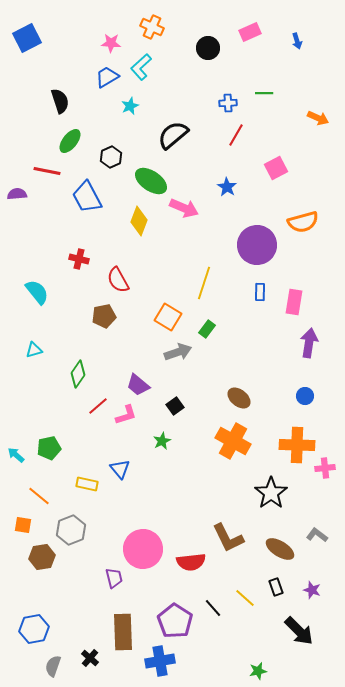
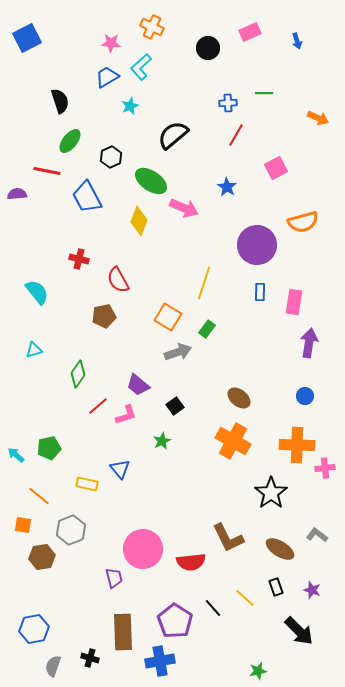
black cross at (90, 658): rotated 24 degrees counterclockwise
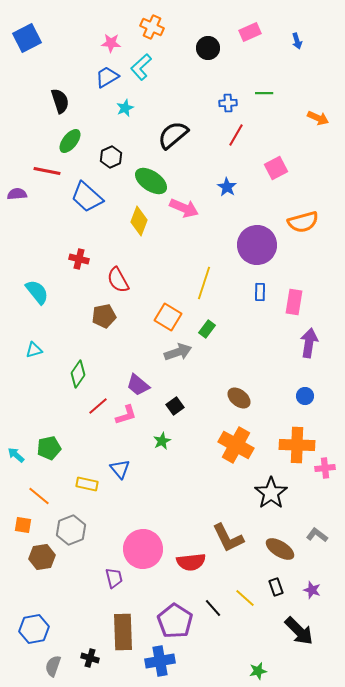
cyan star at (130, 106): moved 5 px left, 2 px down
blue trapezoid at (87, 197): rotated 20 degrees counterclockwise
orange cross at (233, 441): moved 3 px right, 4 px down
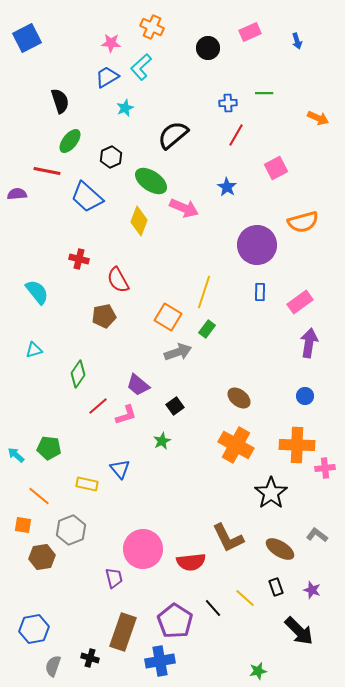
yellow line at (204, 283): moved 9 px down
pink rectangle at (294, 302): moved 6 px right; rotated 45 degrees clockwise
green pentagon at (49, 448): rotated 20 degrees clockwise
brown rectangle at (123, 632): rotated 21 degrees clockwise
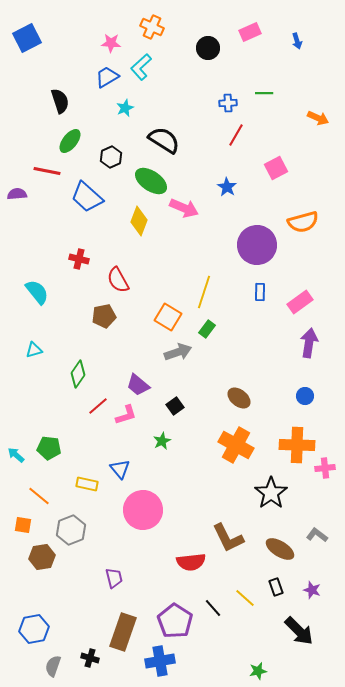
black semicircle at (173, 135): moved 9 px left, 5 px down; rotated 72 degrees clockwise
pink circle at (143, 549): moved 39 px up
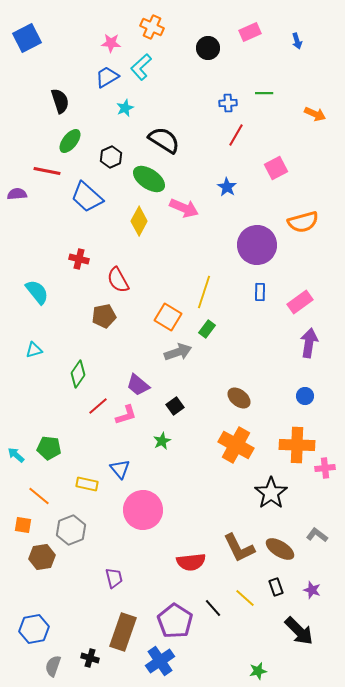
orange arrow at (318, 118): moved 3 px left, 4 px up
green ellipse at (151, 181): moved 2 px left, 2 px up
yellow diamond at (139, 221): rotated 8 degrees clockwise
brown L-shape at (228, 538): moved 11 px right, 10 px down
blue cross at (160, 661): rotated 24 degrees counterclockwise
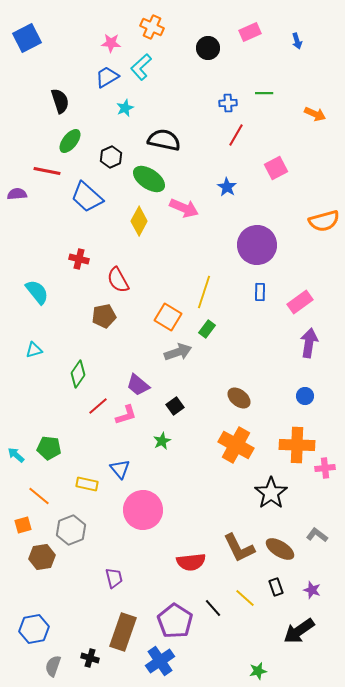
black semicircle at (164, 140): rotated 20 degrees counterclockwise
orange semicircle at (303, 222): moved 21 px right, 1 px up
orange square at (23, 525): rotated 24 degrees counterclockwise
black arrow at (299, 631): rotated 100 degrees clockwise
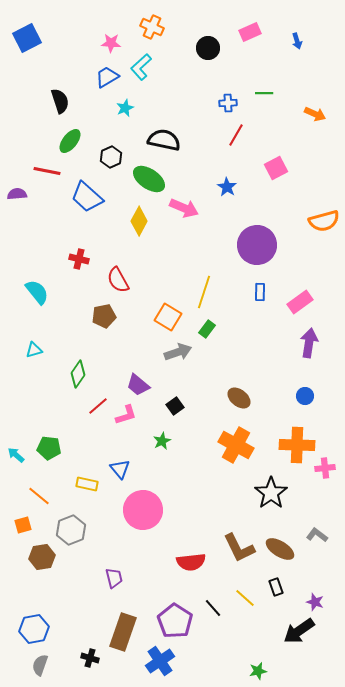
purple star at (312, 590): moved 3 px right, 12 px down
gray semicircle at (53, 666): moved 13 px left, 1 px up
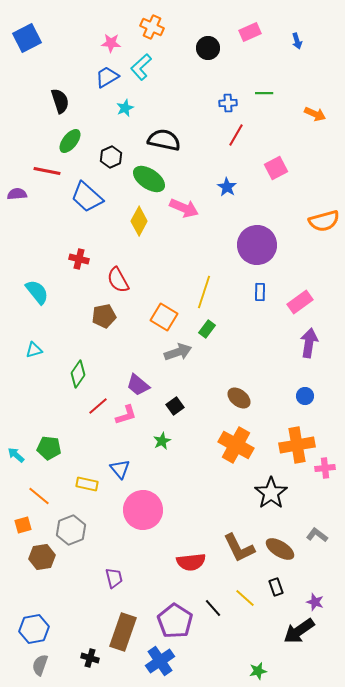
orange square at (168, 317): moved 4 px left
orange cross at (297, 445): rotated 12 degrees counterclockwise
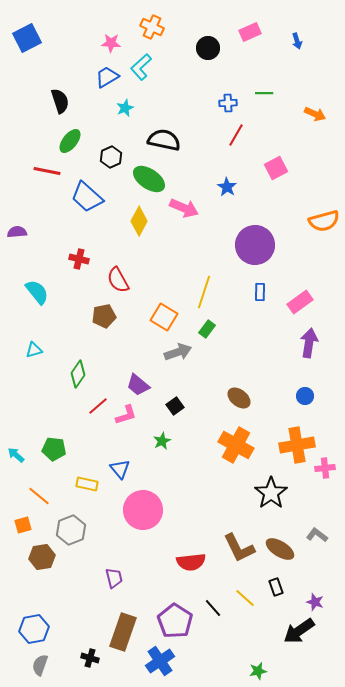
purple semicircle at (17, 194): moved 38 px down
purple circle at (257, 245): moved 2 px left
green pentagon at (49, 448): moved 5 px right, 1 px down
